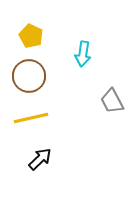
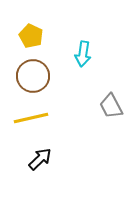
brown circle: moved 4 px right
gray trapezoid: moved 1 px left, 5 px down
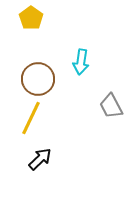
yellow pentagon: moved 18 px up; rotated 10 degrees clockwise
cyan arrow: moved 2 px left, 8 px down
brown circle: moved 5 px right, 3 px down
yellow line: rotated 52 degrees counterclockwise
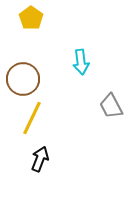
cyan arrow: rotated 15 degrees counterclockwise
brown circle: moved 15 px left
yellow line: moved 1 px right
black arrow: rotated 25 degrees counterclockwise
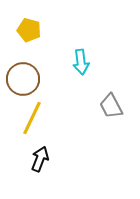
yellow pentagon: moved 2 px left, 12 px down; rotated 20 degrees counterclockwise
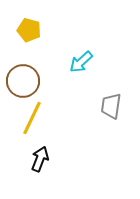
cyan arrow: rotated 55 degrees clockwise
brown circle: moved 2 px down
gray trapezoid: rotated 36 degrees clockwise
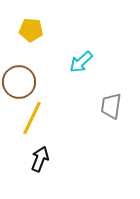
yellow pentagon: moved 2 px right; rotated 10 degrees counterclockwise
brown circle: moved 4 px left, 1 px down
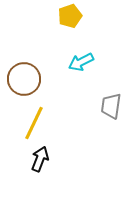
yellow pentagon: moved 39 px right, 14 px up; rotated 25 degrees counterclockwise
cyan arrow: rotated 15 degrees clockwise
brown circle: moved 5 px right, 3 px up
yellow line: moved 2 px right, 5 px down
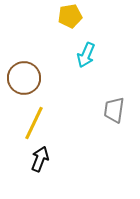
yellow pentagon: rotated 10 degrees clockwise
cyan arrow: moved 5 px right, 7 px up; rotated 40 degrees counterclockwise
brown circle: moved 1 px up
gray trapezoid: moved 3 px right, 4 px down
